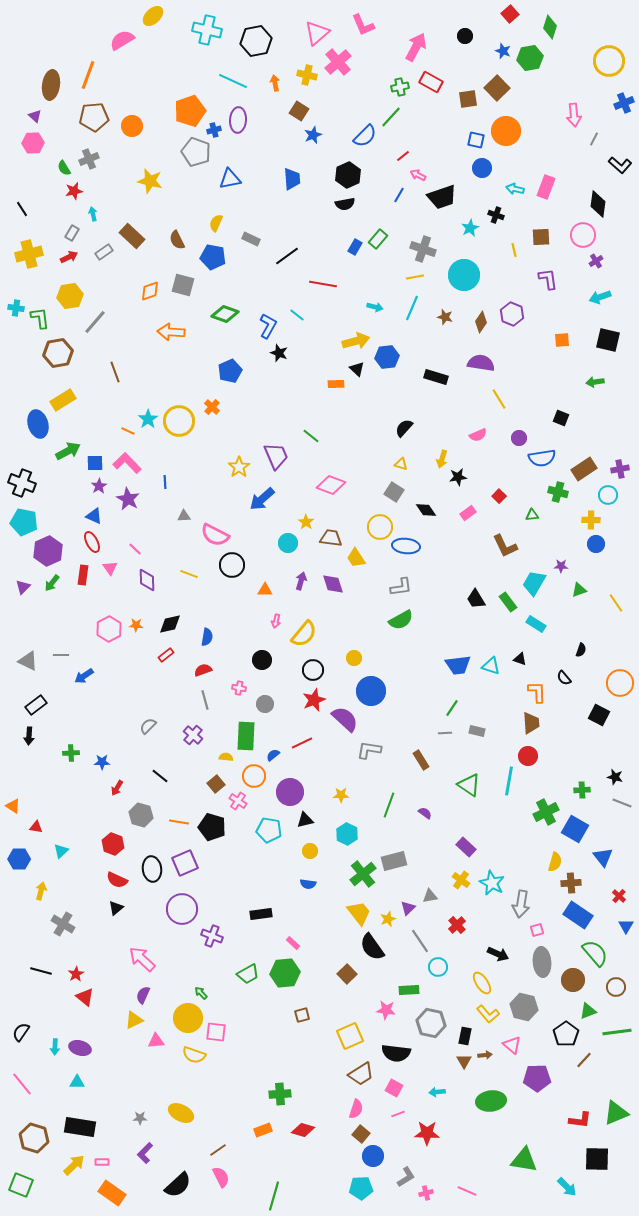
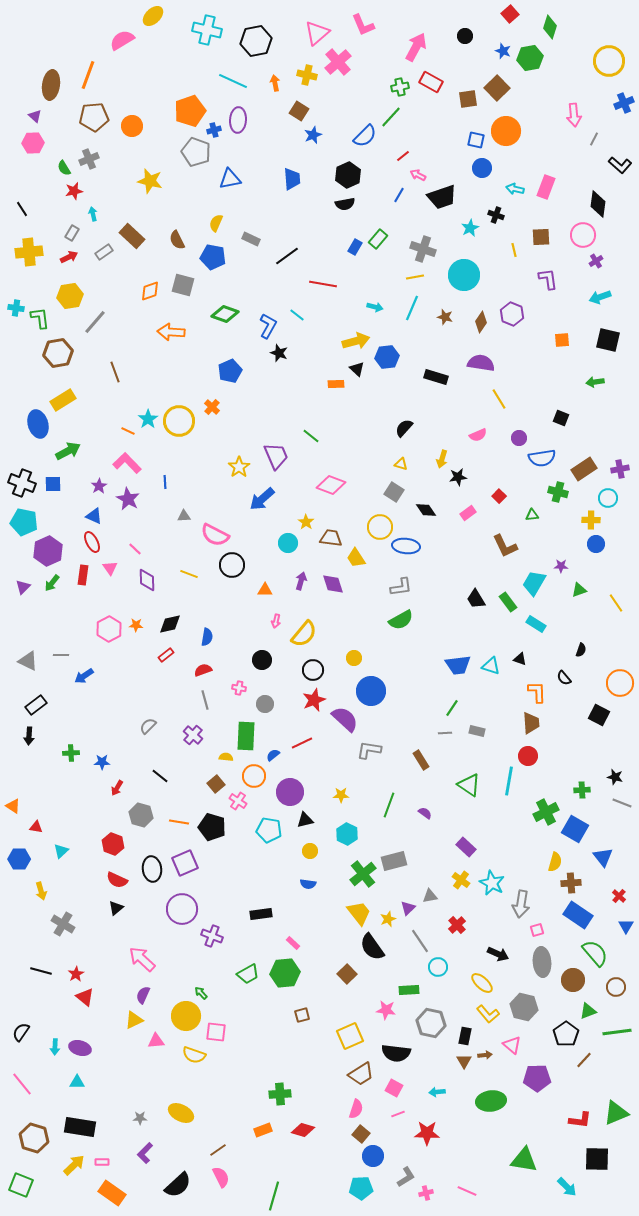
yellow cross at (29, 254): moved 2 px up; rotated 8 degrees clockwise
blue square at (95, 463): moved 42 px left, 21 px down
cyan circle at (608, 495): moved 3 px down
yellow arrow at (41, 891): rotated 150 degrees clockwise
yellow ellipse at (482, 983): rotated 15 degrees counterclockwise
yellow circle at (188, 1018): moved 2 px left, 2 px up
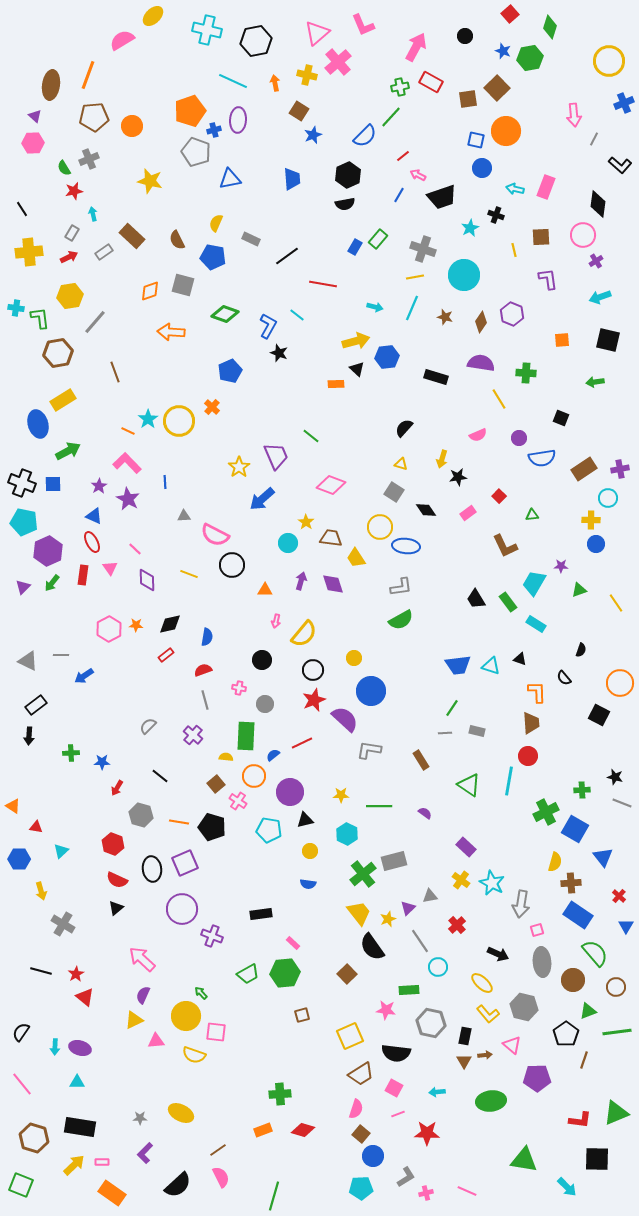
green cross at (558, 492): moved 32 px left, 119 px up; rotated 12 degrees counterclockwise
green line at (389, 805): moved 10 px left, 1 px down; rotated 70 degrees clockwise
brown line at (584, 1060): rotated 24 degrees counterclockwise
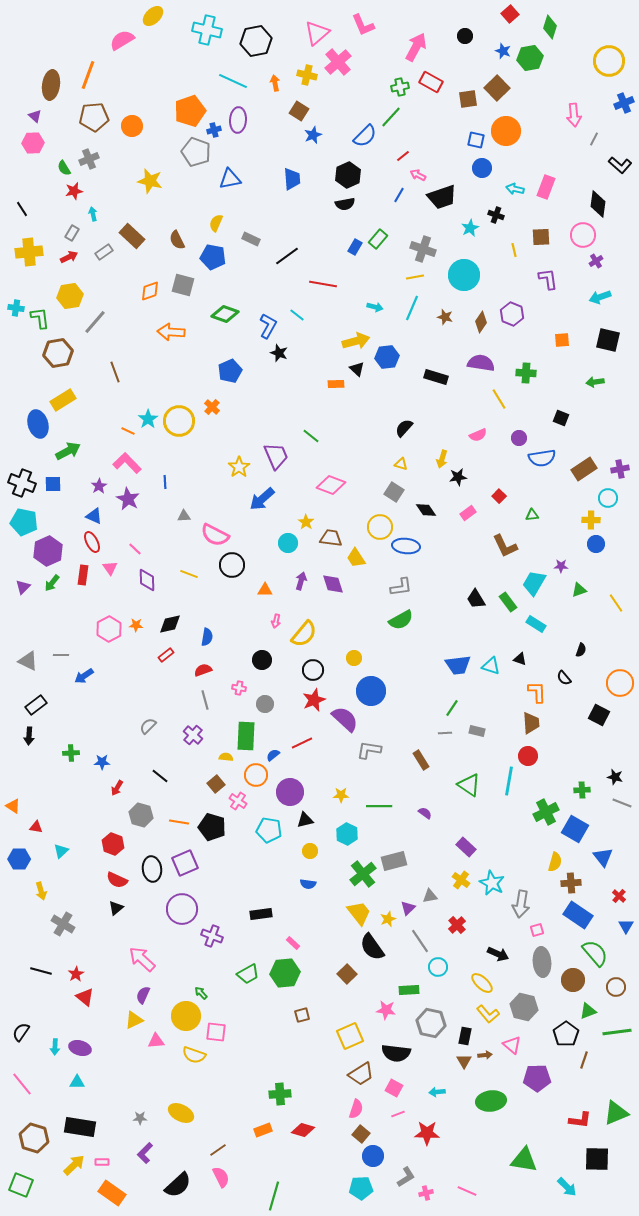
orange circle at (254, 776): moved 2 px right, 1 px up
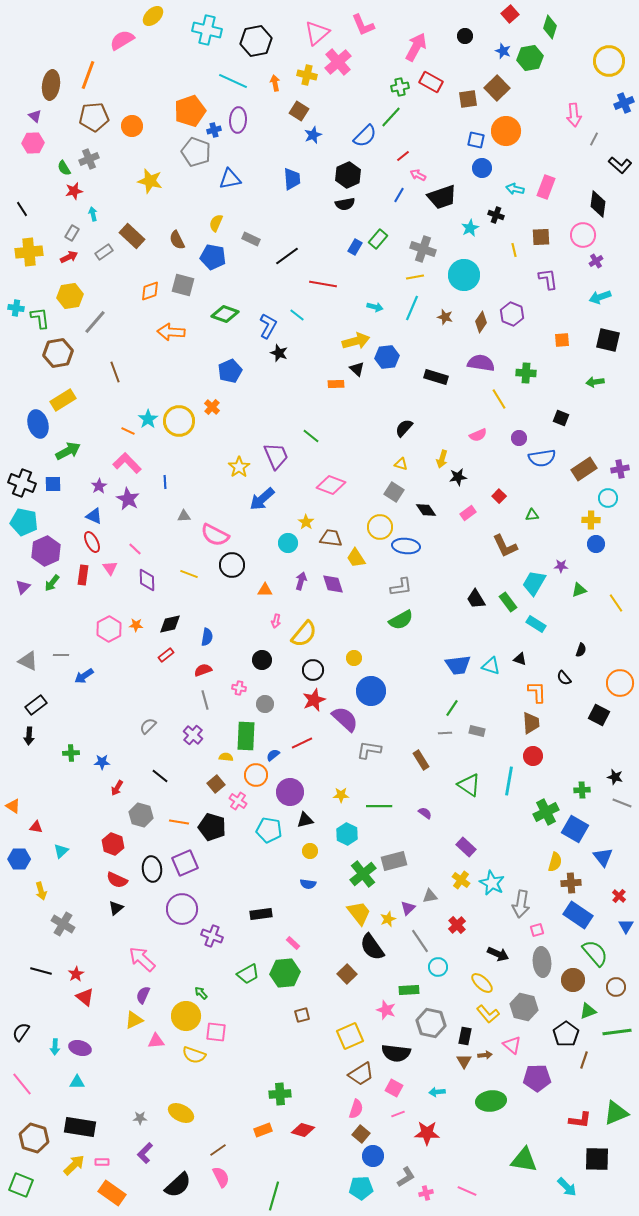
purple hexagon at (48, 551): moved 2 px left
red circle at (528, 756): moved 5 px right
pink star at (386, 1010): rotated 12 degrees clockwise
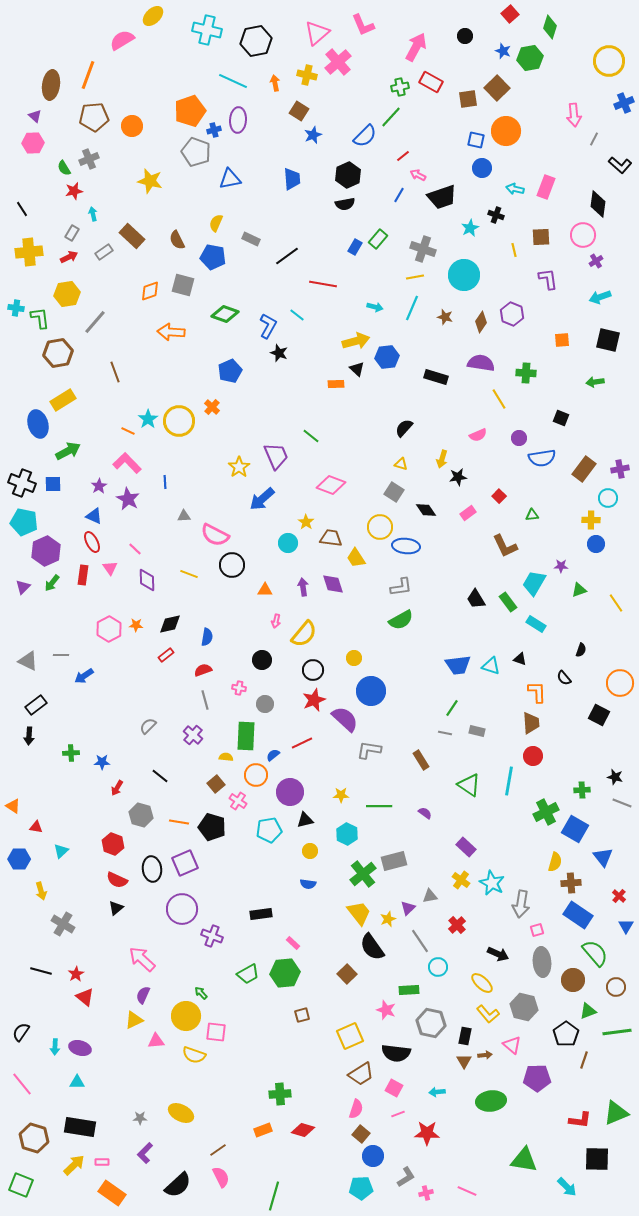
yellow hexagon at (70, 296): moved 3 px left, 2 px up
brown rectangle at (584, 469): rotated 20 degrees counterclockwise
purple arrow at (301, 581): moved 2 px right, 6 px down; rotated 24 degrees counterclockwise
gray line at (445, 733): rotated 16 degrees clockwise
cyan pentagon at (269, 830): rotated 20 degrees counterclockwise
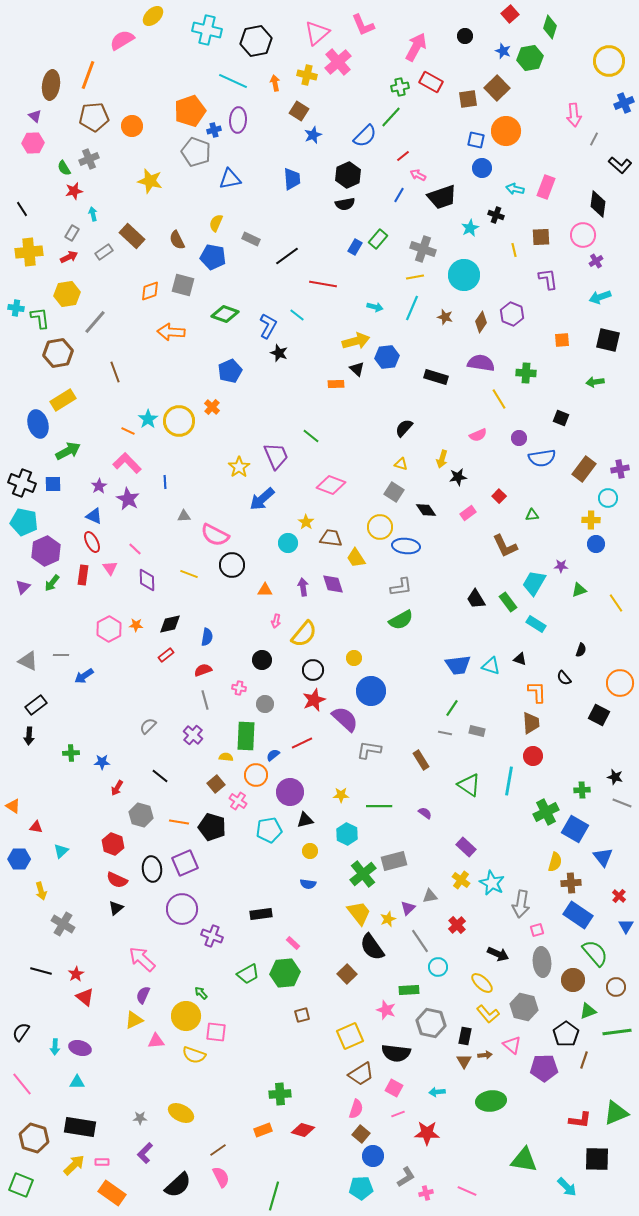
purple pentagon at (537, 1078): moved 7 px right, 10 px up
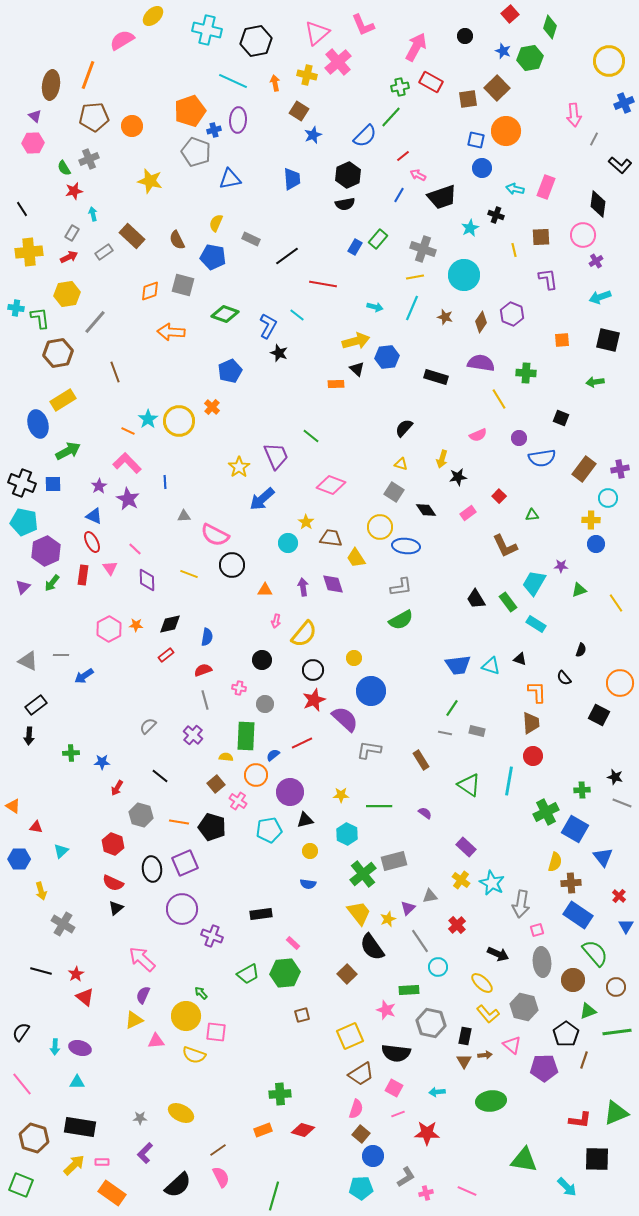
red semicircle at (117, 880): moved 4 px left, 3 px down
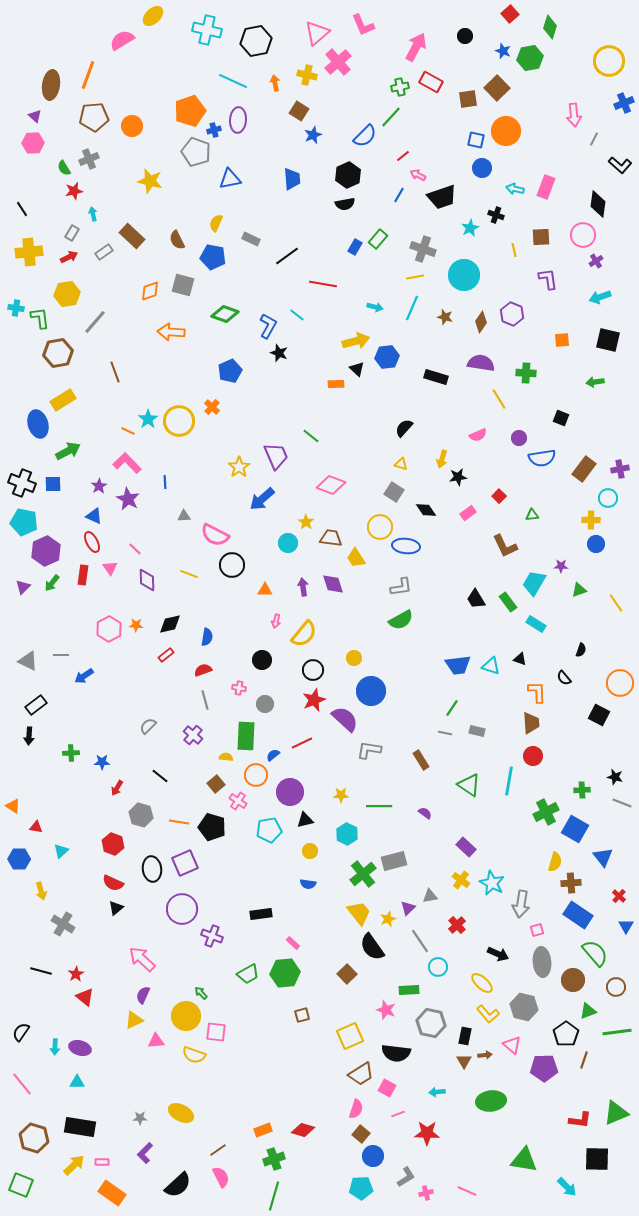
pink square at (394, 1088): moved 7 px left
green cross at (280, 1094): moved 6 px left, 65 px down; rotated 15 degrees counterclockwise
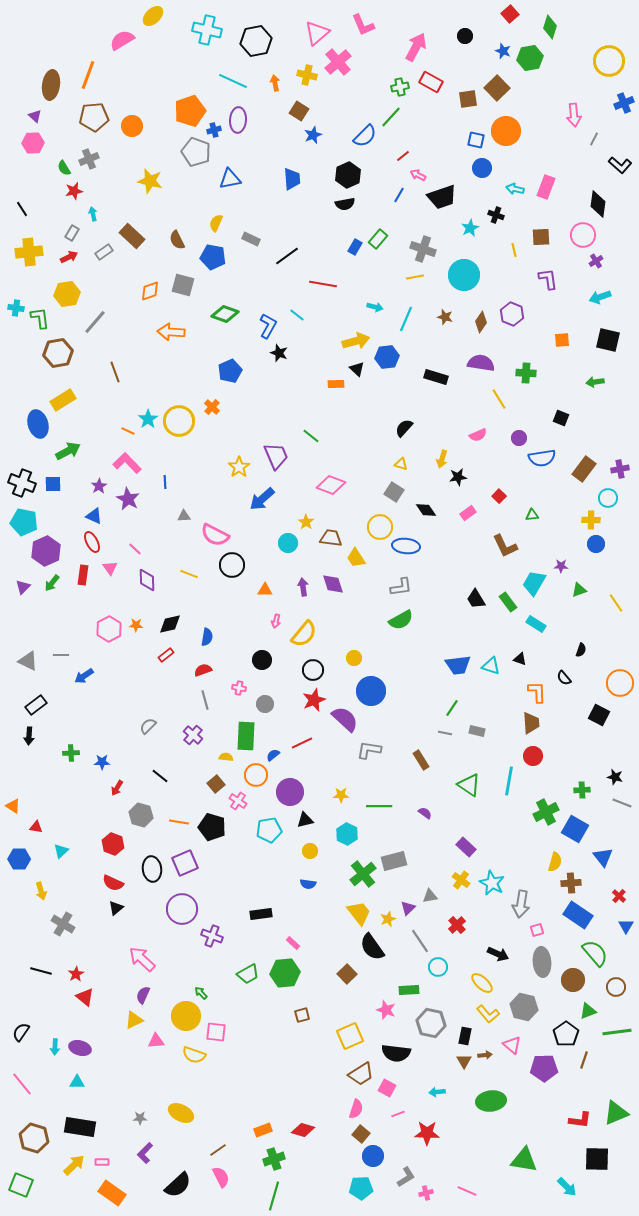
cyan line at (412, 308): moved 6 px left, 11 px down
